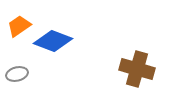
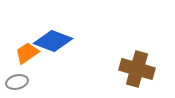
orange trapezoid: moved 8 px right, 27 px down
gray ellipse: moved 8 px down
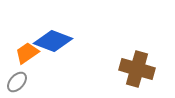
gray ellipse: rotated 35 degrees counterclockwise
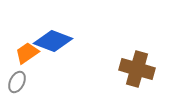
gray ellipse: rotated 15 degrees counterclockwise
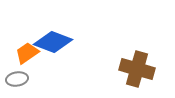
blue diamond: moved 1 px down
gray ellipse: moved 3 px up; rotated 55 degrees clockwise
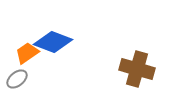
gray ellipse: rotated 30 degrees counterclockwise
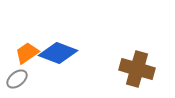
blue diamond: moved 5 px right, 11 px down
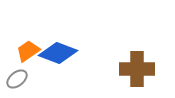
orange trapezoid: moved 1 px right, 2 px up
brown cross: rotated 16 degrees counterclockwise
